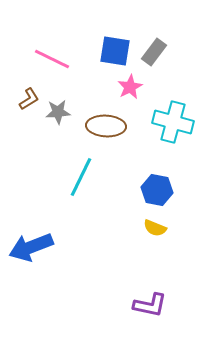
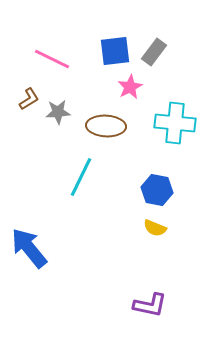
blue square: rotated 16 degrees counterclockwise
cyan cross: moved 2 px right, 1 px down; rotated 9 degrees counterclockwise
blue arrow: moved 2 px left, 1 px down; rotated 72 degrees clockwise
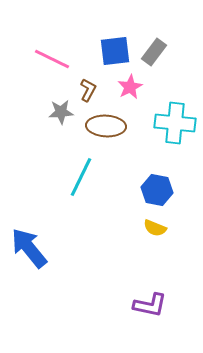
brown L-shape: moved 59 px right, 9 px up; rotated 30 degrees counterclockwise
gray star: moved 3 px right
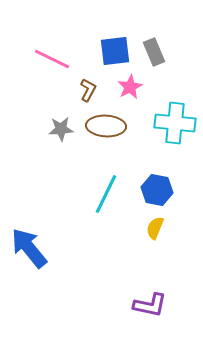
gray rectangle: rotated 60 degrees counterclockwise
gray star: moved 17 px down
cyan line: moved 25 px right, 17 px down
yellow semicircle: rotated 90 degrees clockwise
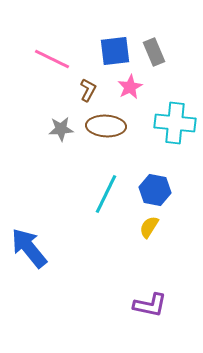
blue hexagon: moved 2 px left
yellow semicircle: moved 6 px left, 1 px up; rotated 10 degrees clockwise
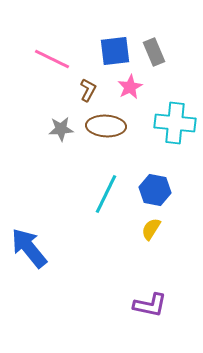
yellow semicircle: moved 2 px right, 2 px down
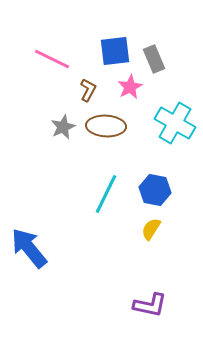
gray rectangle: moved 7 px down
cyan cross: rotated 24 degrees clockwise
gray star: moved 2 px right, 2 px up; rotated 20 degrees counterclockwise
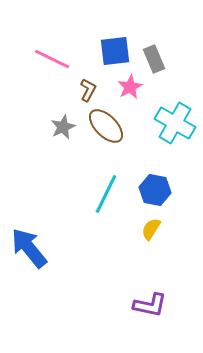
brown ellipse: rotated 42 degrees clockwise
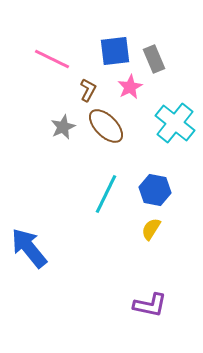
cyan cross: rotated 9 degrees clockwise
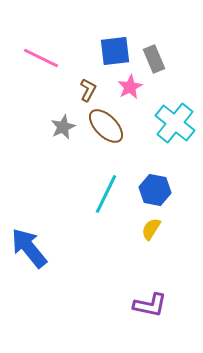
pink line: moved 11 px left, 1 px up
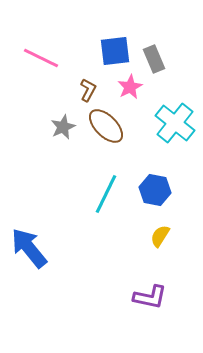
yellow semicircle: moved 9 px right, 7 px down
purple L-shape: moved 8 px up
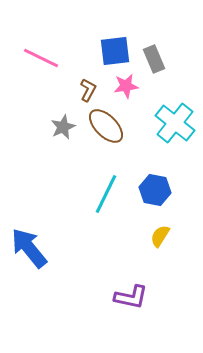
pink star: moved 4 px left, 1 px up; rotated 20 degrees clockwise
purple L-shape: moved 19 px left
